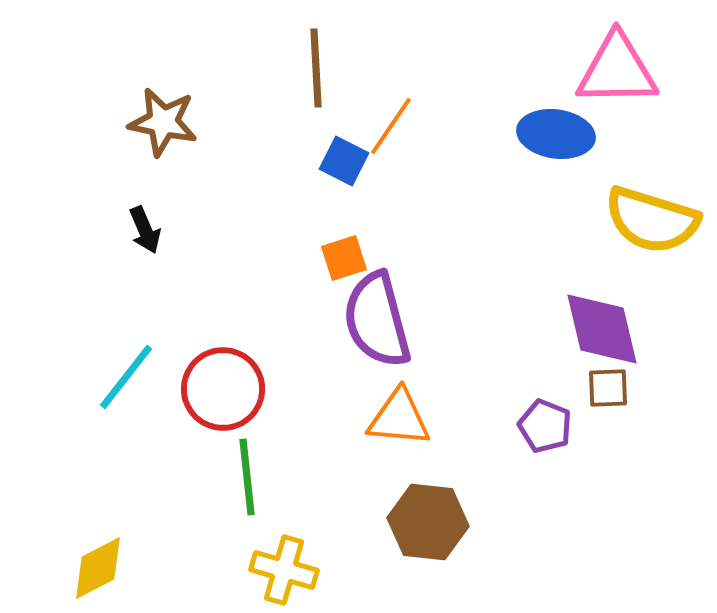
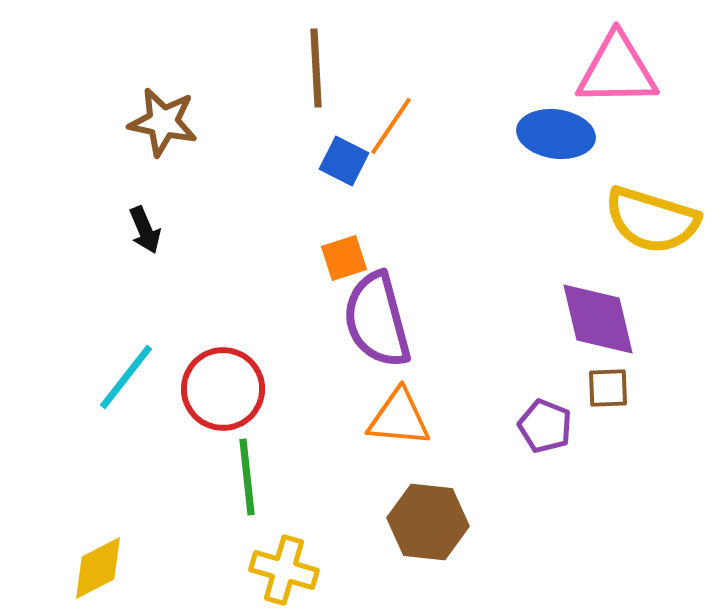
purple diamond: moved 4 px left, 10 px up
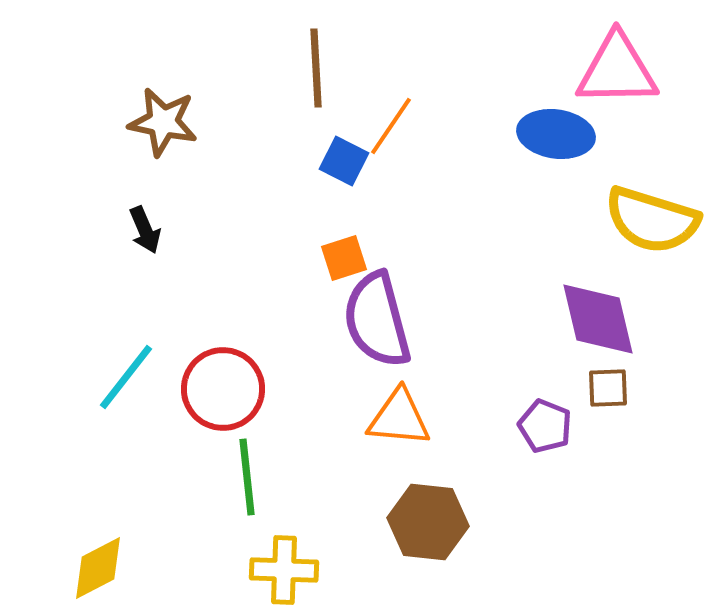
yellow cross: rotated 14 degrees counterclockwise
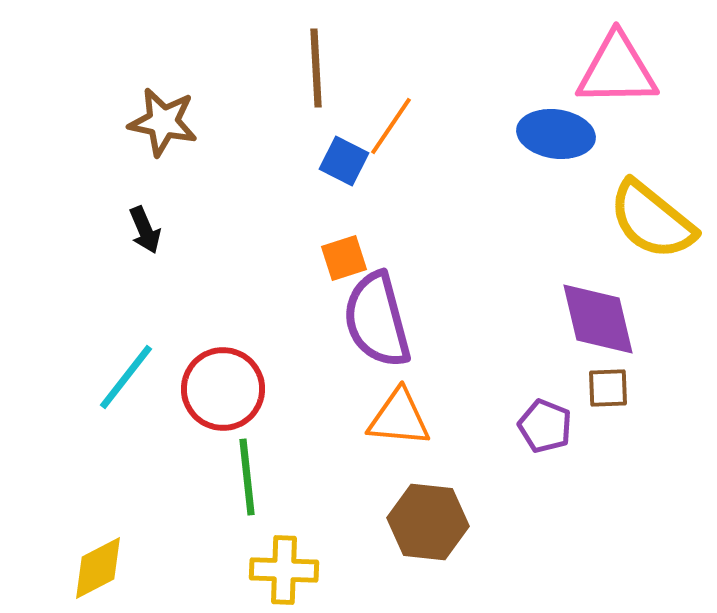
yellow semicircle: rotated 22 degrees clockwise
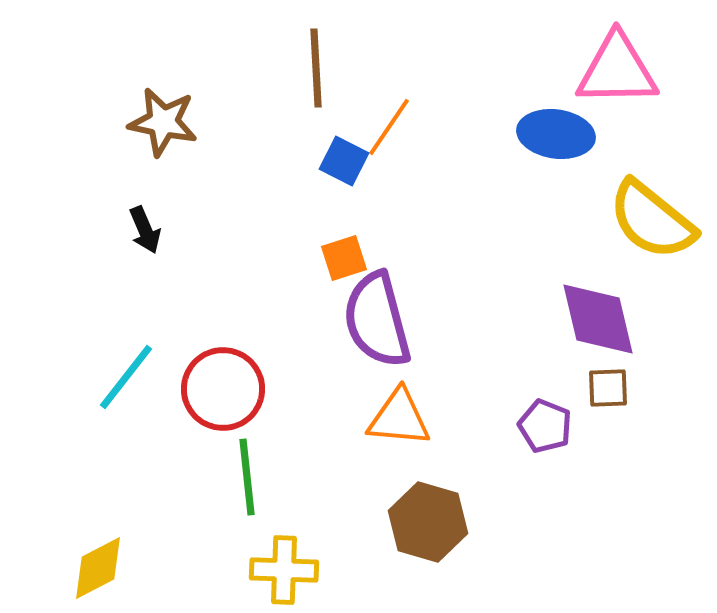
orange line: moved 2 px left, 1 px down
brown hexagon: rotated 10 degrees clockwise
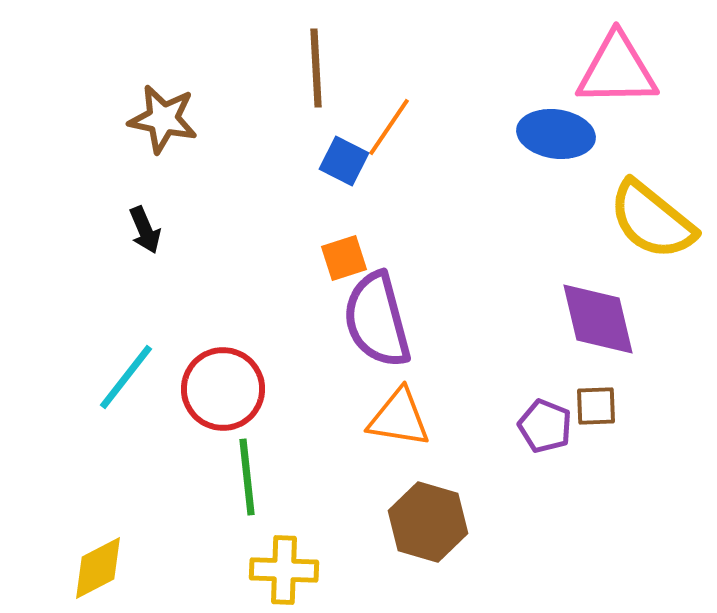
brown star: moved 3 px up
brown square: moved 12 px left, 18 px down
orange triangle: rotated 4 degrees clockwise
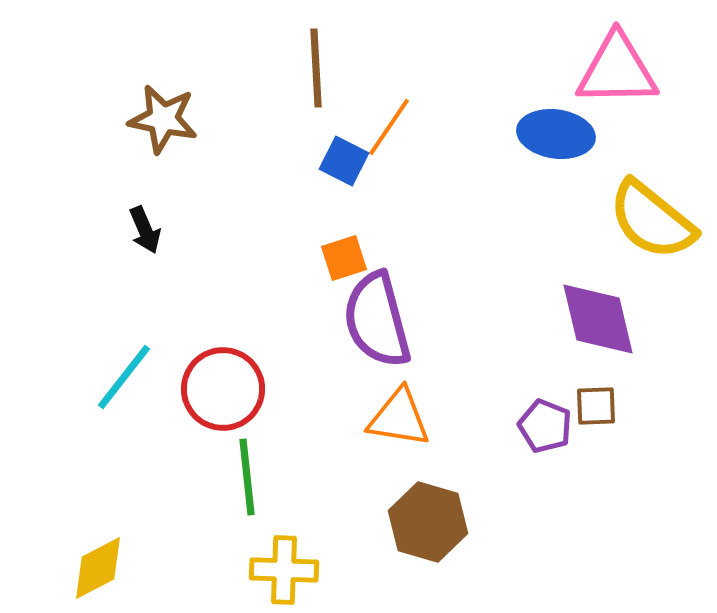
cyan line: moved 2 px left
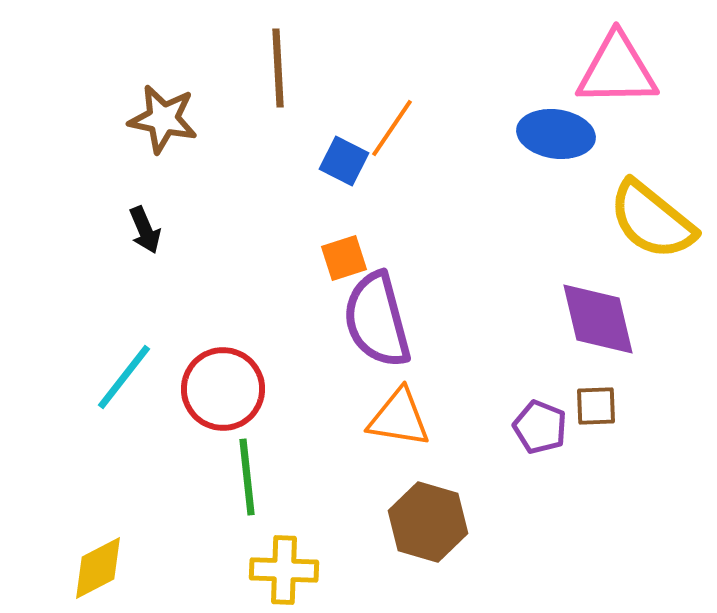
brown line: moved 38 px left
orange line: moved 3 px right, 1 px down
purple pentagon: moved 5 px left, 1 px down
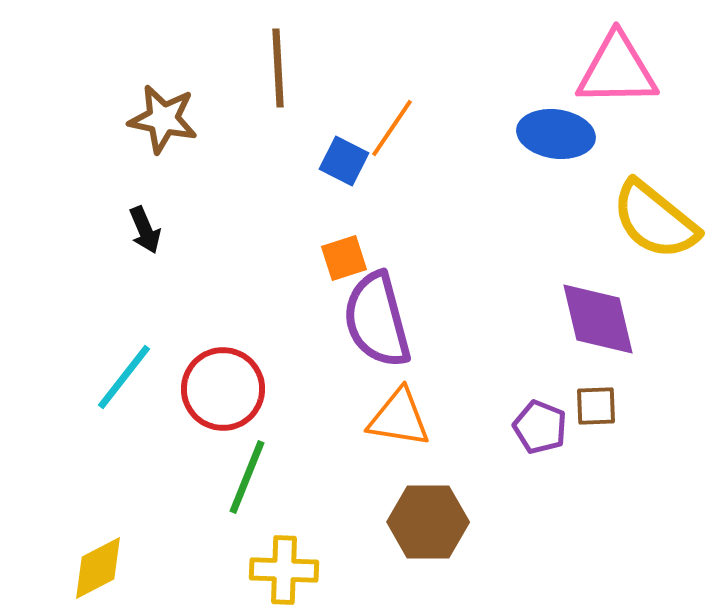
yellow semicircle: moved 3 px right
green line: rotated 28 degrees clockwise
brown hexagon: rotated 16 degrees counterclockwise
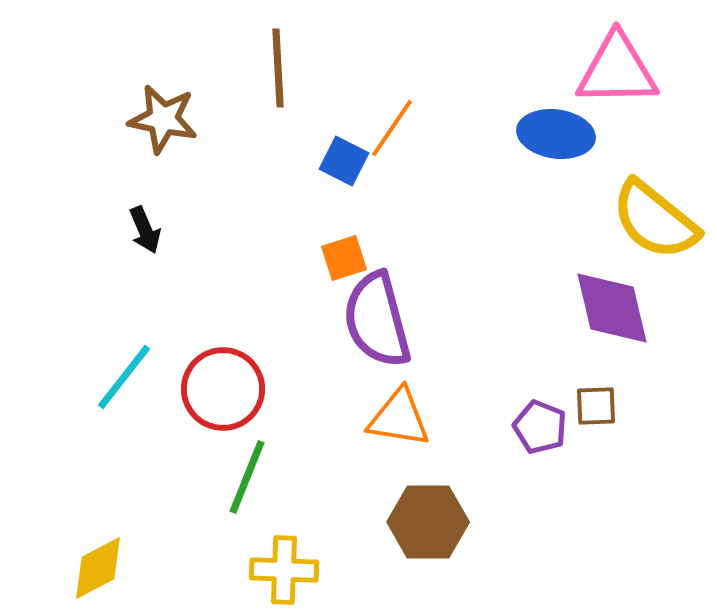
purple diamond: moved 14 px right, 11 px up
